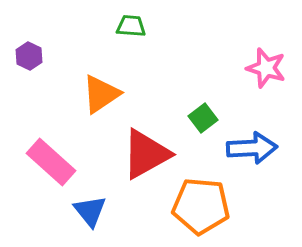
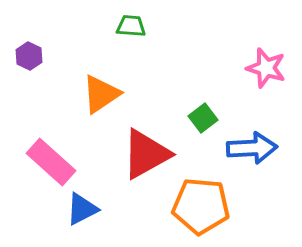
blue triangle: moved 8 px left, 2 px up; rotated 42 degrees clockwise
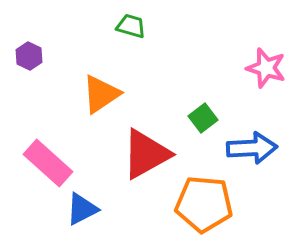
green trapezoid: rotated 12 degrees clockwise
pink rectangle: moved 3 px left, 1 px down
orange pentagon: moved 3 px right, 2 px up
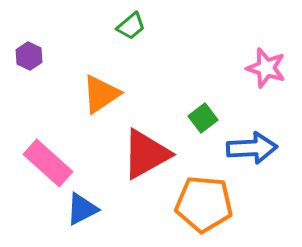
green trapezoid: rotated 124 degrees clockwise
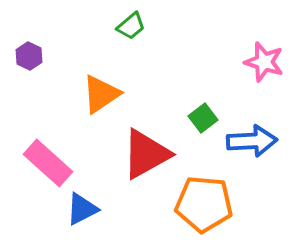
pink star: moved 2 px left, 6 px up
blue arrow: moved 7 px up
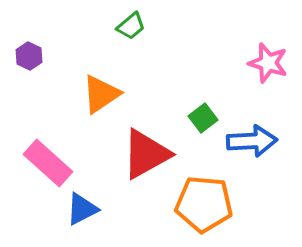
pink star: moved 4 px right, 1 px down
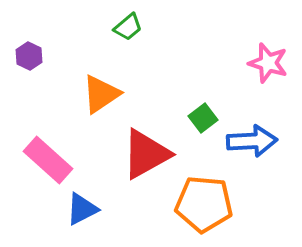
green trapezoid: moved 3 px left, 1 px down
pink rectangle: moved 3 px up
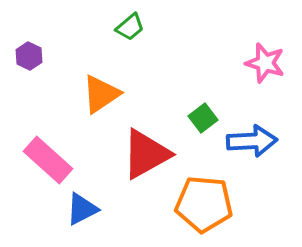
green trapezoid: moved 2 px right
pink star: moved 3 px left
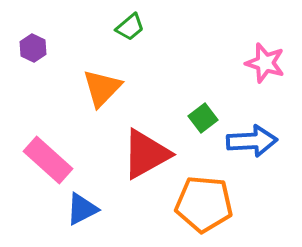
purple hexagon: moved 4 px right, 8 px up
orange triangle: moved 1 px right, 6 px up; rotated 12 degrees counterclockwise
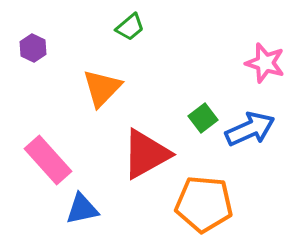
blue arrow: moved 2 px left, 12 px up; rotated 21 degrees counterclockwise
pink rectangle: rotated 6 degrees clockwise
blue triangle: rotated 15 degrees clockwise
